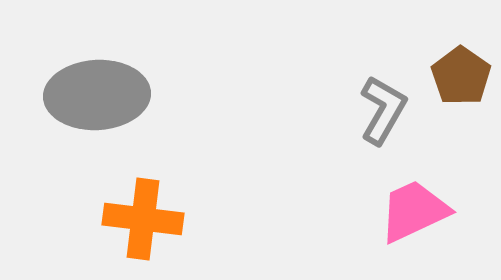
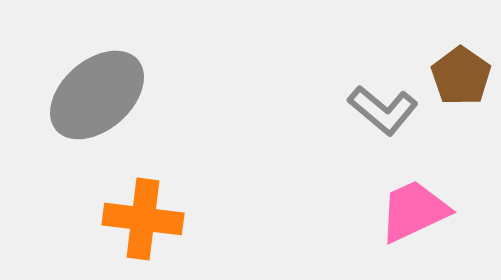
gray ellipse: rotated 38 degrees counterclockwise
gray L-shape: rotated 100 degrees clockwise
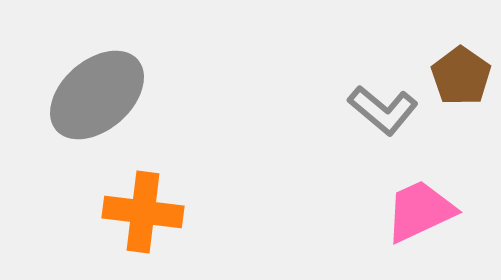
pink trapezoid: moved 6 px right
orange cross: moved 7 px up
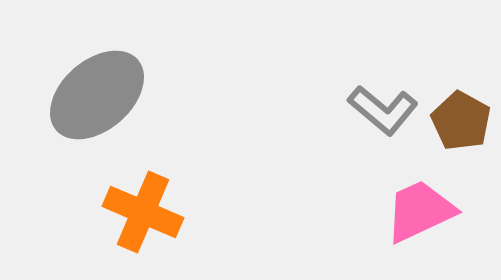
brown pentagon: moved 45 px down; rotated 6 degrees counterclockwise
orange cross: rotated 16 degrees clockwise
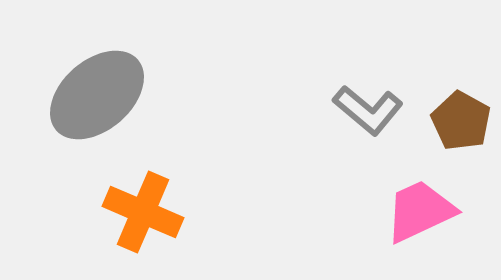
gray L-shape: moved 15 px left
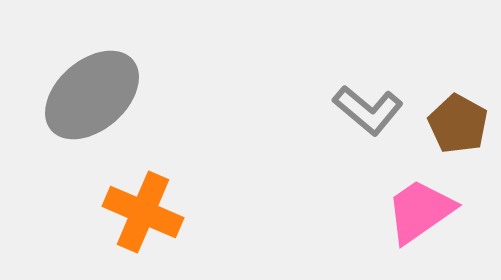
gray ellipse: moved 5 px left
brown pentagon: moved 3 px left, 3 px down
pink trapezoid: rotated 10 degrees counterclockwise
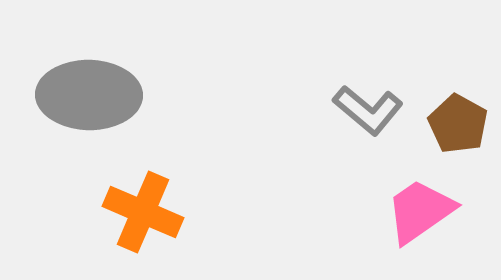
gray ellipse: moved 3 px left; rotated 42 degrees clockwise
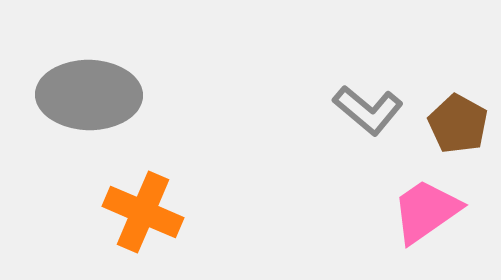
pink trapezoid: moved 6 px right
